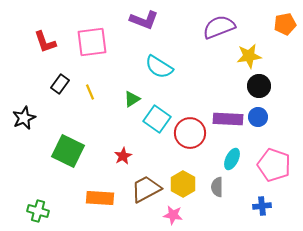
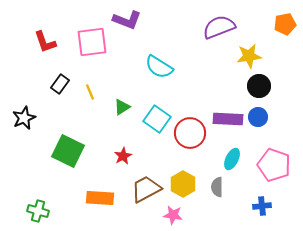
purple L-shape: moved 17 px left
green triangle: moved 10 px left, 8 px down
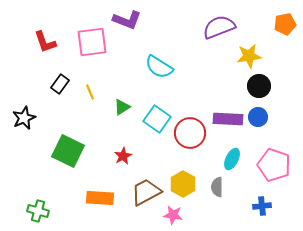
brown trapezoid: moved 3 px down
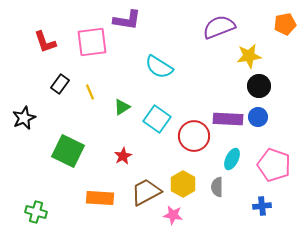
purple L-shape: rotated 12 degrees counterclockwise
red circle: moved 4 px right, 3 px down
green cross: moved 2 px left, 1 px down
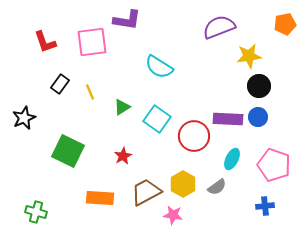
gray semicircle: rotated 126 degrees counterclockwise
blue cross: moved 3 px right
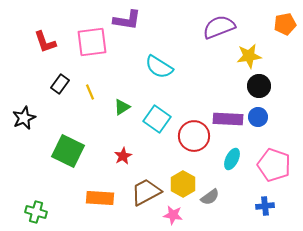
gray semicircle: moved 7 px left, 10 px down
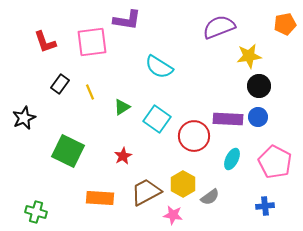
pink pentagon: moved 1 px right, 3 px up; rotated 8 degrees clockwise
